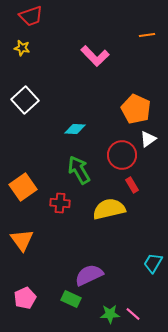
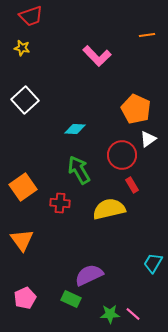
pink L-shape: moved 2 px right
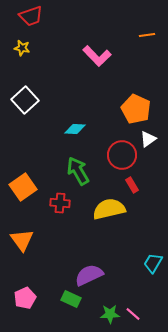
green arrow: moved 1 px left, 1 px down
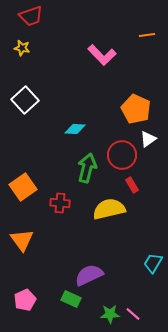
pink L-shape: moved 5 px right, 1 px up
green arrow: moved 9 px right, 3 px up; rotated 44 degrees clockwise
pink pentagon: moved 2 px down
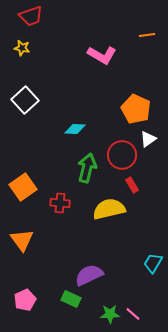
pink L-shape: rotated 16 degrees counterclockwise
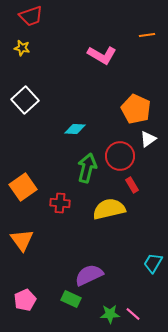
red circle: moved 2 px left, 1 px down
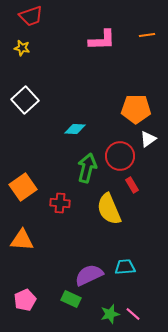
pink L-shape: moved 15 px up; rotated 32 degrees counterclockwise
orange pentagon: rotated 24 degrees counterclockwise
yellow semicircle: rotated 100 degrees counterclockwise
orange triangle: rotated 50 degrees counterclockwise
cyan trapezoid: moved 28 px left, 4 px down; rotated 55 degrees clockwise
green star: rotated 12 degrees counterclockwise
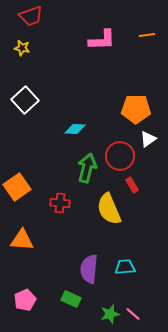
orange square: moved 6 px left
purple semicircle: moved 6 px up; rotated 60 degrees counterclockwise
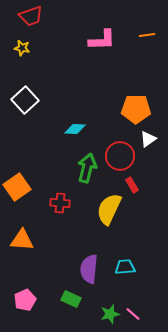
yellow semicircle: rotated 48 degrees clockwise
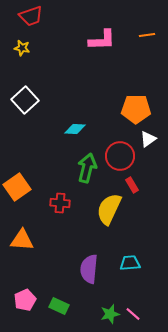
cyan trapezoid: moved 5 px right, 4 px up
green rectangle: moved 12 px left, 7 px down
